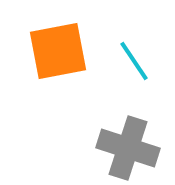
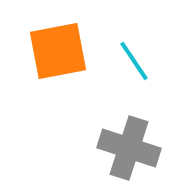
gray cross: moved 1 px right
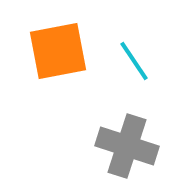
gray cross: moved 2 px left, 2 px up
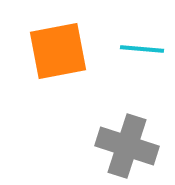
cyan line: moved 8 px right, 12 px up; rotated 51 degrees counterclockwise
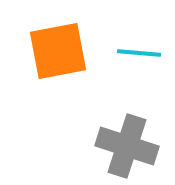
cyan line: moved 3 px left, 4 px down
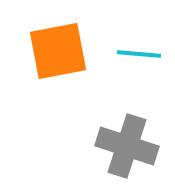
cyan line: moved 1 px down
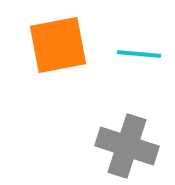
orange square: moved 6 px up
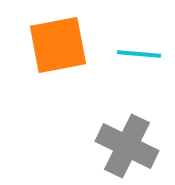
gray cross: rotated 8 degrees clockwise
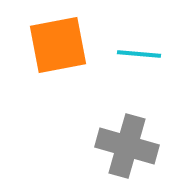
gray cross: rotated 10 degrees counterclockwise
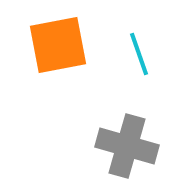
cyan line: rotated 66 degrees clockwise
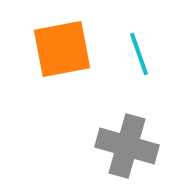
orange square: moved 4 px right, 4 px down
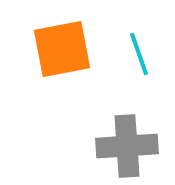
gray cross: rotated 20 degrees counterclockwise
